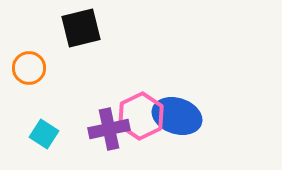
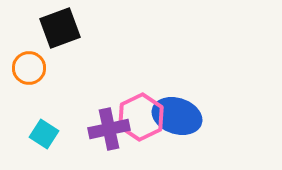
black square: moved 21 px left; rotated 6 degrees counterclockwise
pink hexagon: moved 1 px down
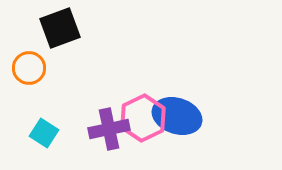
pink hexagon: moved 2 px right, 1 px down
cyan square: moved 1 px up
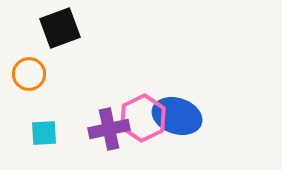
orange circle: moved 6 px down
cyan square: rotated 36 degrees counterclockwise
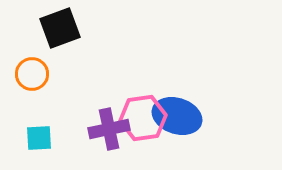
orange circle: moved 3 px right
pink hexagon: rotated 18 degrees clockwise
cyan square: moved 5 px left, 5 px down
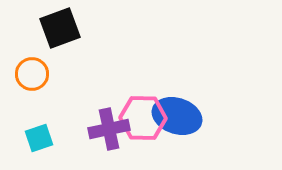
pink hexagon: rotated 9 degrees clockwise
cyan square: rotated 16 degrees counterclockwise
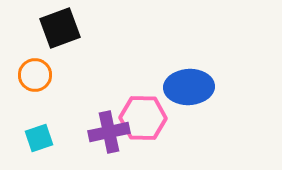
orange circle: moved 3 px right, 1 px down
blue ellipse: moved 12 px right, 29 px up; rotated 21 degrees counterclockwise
purple cross: moved 3 px down
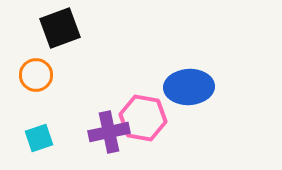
orange circle: moved 1 px right
pink hexagon: rotated 9 degrees clockwise
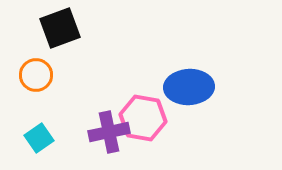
cyan square: rotated 16 degrees counterclockwise
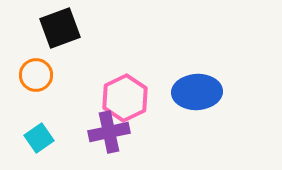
blue ellipse: moved 8 px right, 5 px down
pink hexagon: moved 18 px left, 20 px up; rotated 24 degrees clockwise
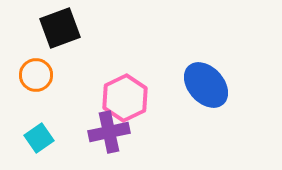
blue ellipse: moved 9 px right, 7 px up; rotated 51 degrees clockwise
